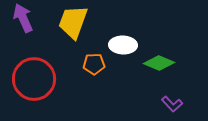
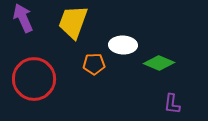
purple L-shape: rotated 50 degrees clockwise
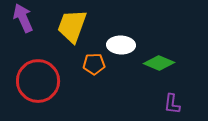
yellow trapezoid: moved 1 px left, 4 px down
white ellipse: moved 2 px left
red circle: moved 4 px right, 2 px down
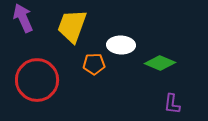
green diamond: moved 1 px right
red circle: moved 1 px left, 1 px up
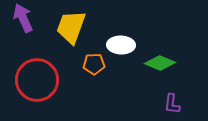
yellow trapezoid: moved 1 px left, 1 px down
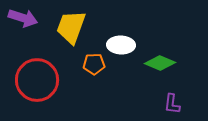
purple arrow: rotated 132 degrees clockwise
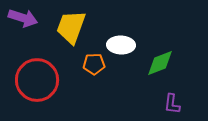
green diamond: rotated 44 degrees counterclockwise
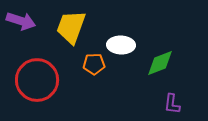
purple arrow: moved 2 px left, 3 px down
